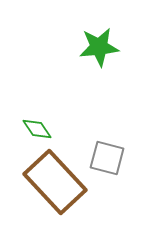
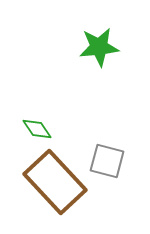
gray square: moved 3 px down
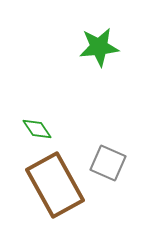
gray square: moved 1 px right, 2 px down; rotated 9 degrees clockwise
brown rectangle: moved 3 px down; rotated 14 degrees clockwise
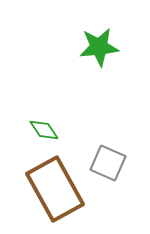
green diamond: moved 7 px right, 1 px down
brown rectangle: moved 4 px down
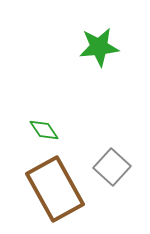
gray square: moved 4 px right, 4 px down; rotated 18 degrees clockwise
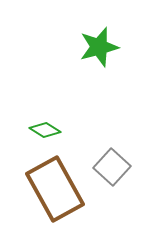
green star: rotated 9 degrees counterclockwise
green diamond: moved 1 px right; rotated 24 degrees counterclockwise
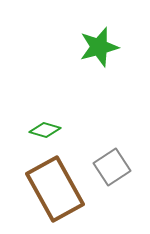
green diamond: rotated 16 degrees counterclockwise
gray square: rotated 15 degrees clockwise
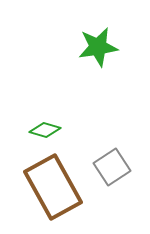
green star: moved 1 px left; rotated 6 degrees clockwise
brown rectangle: moved 2 px left, 2 px up
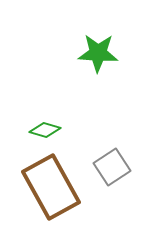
green star: moved 6 px down; rotated 12 degrees clockwise
brown rectangle: moved 2 px left
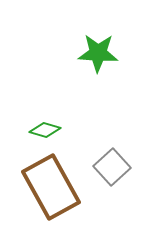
gray square: rotated 9 degrees counterclockwise
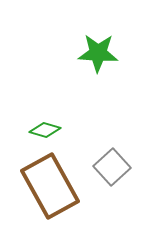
brown rectangle: moved 1 px left, 1 px up
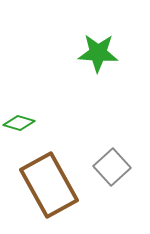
green diamond: moved 26 px left, 7 px up
brown rectangle: moved 1 px left, 1 px up
